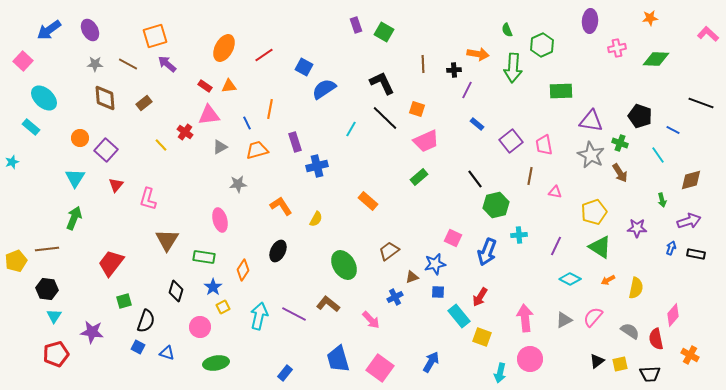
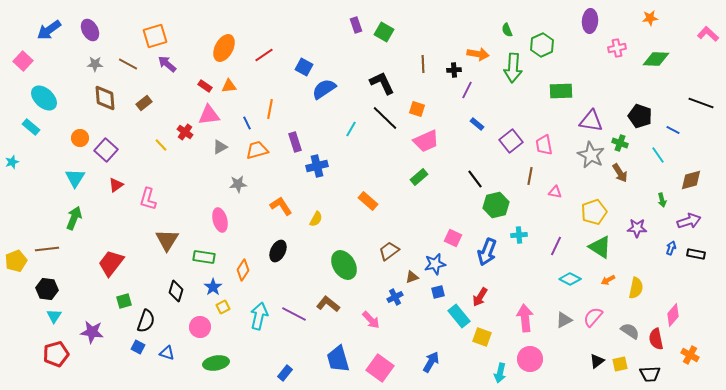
red triangle at (116, 185): rotated 14 degrees clockwise
blue square at (438, 292): rotated 16 degrees counterclockwise
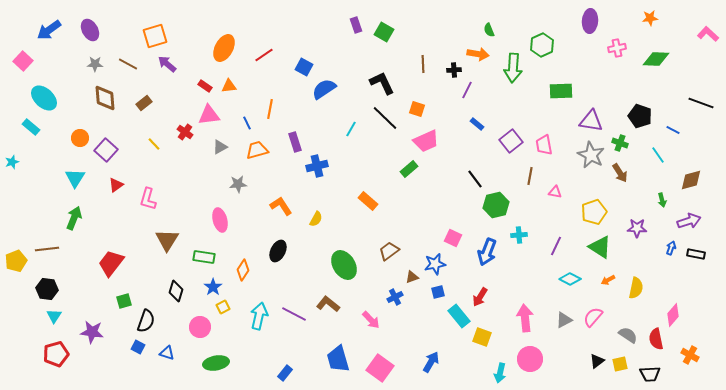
green semicircle at (507, 30): moved 18 px left
yellow line at (161, 145): moved 7 px left, 1 px up
green rectangle at (419, 177): moved 10 px left, 8 px up
gray semicircle at (630, 331): moved 2 px left, 4 px down
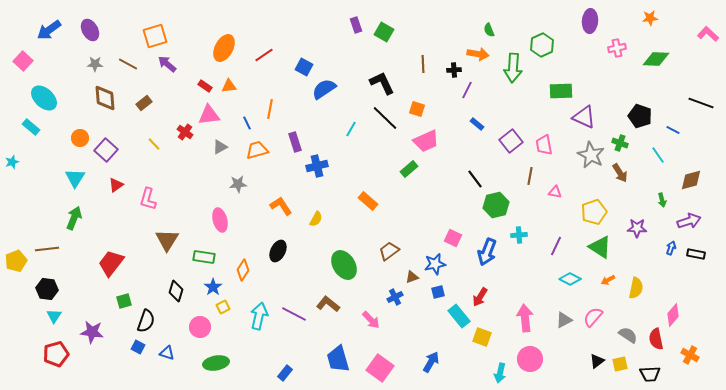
purple triangle at (591, 121): moved 7 px left, 4 px up; rotated 15 degrees clockwise
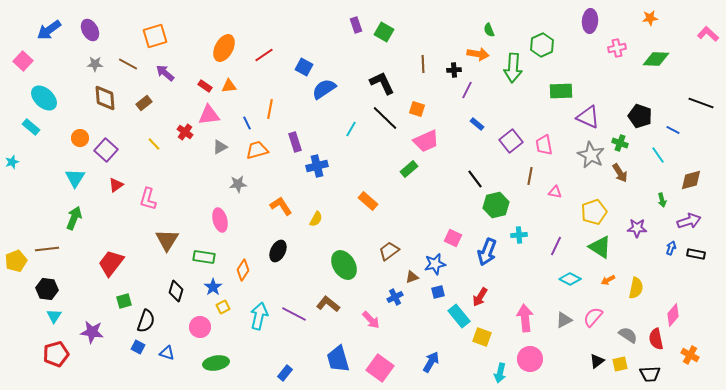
purple arrow at (167, 64): moved 2 px left, 9 px down
purple triangle at (584, 117): moved 4 px right
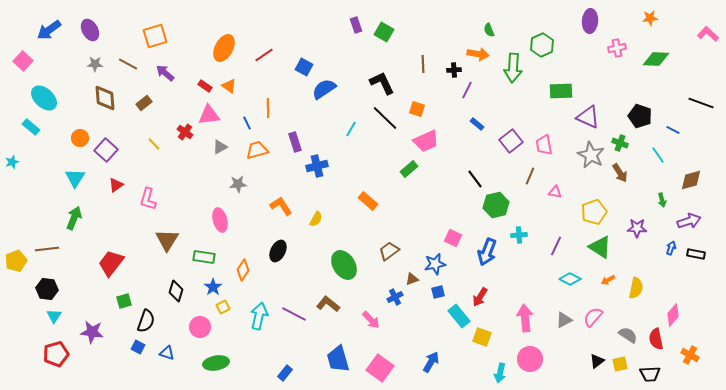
orange triangle at (229, 86): rotated 42 degrees clockwise
orange line at (270, 109): moved 2 px left, 1 px up; rotated 12 degrees counterclockwise
brown line at (530, 176): rotated 12 degrees clockwise
brown triangle at (412, 277): moved 2 px down
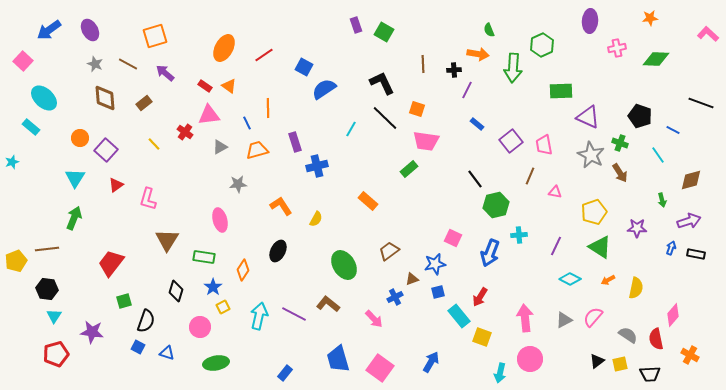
gray star at (95, 64): rotated 21 degrees clockwise
pink trapezoid at (426, 141): rotated 32 degrees clockwise
blue arrow at (487, 252): moved 3 px right, 1 px down
pink arrow at (371, 320): moved 3 px right, 1 px up
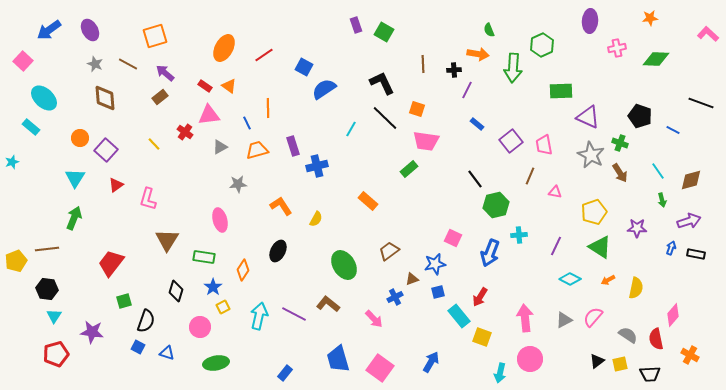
brown rectangle at (144, 103): moved 16 px right, 6 px up
purple rectangle at (295, 142): moved 2 px left, 4 px down
cyan line at (658, 155): moved 16 px down
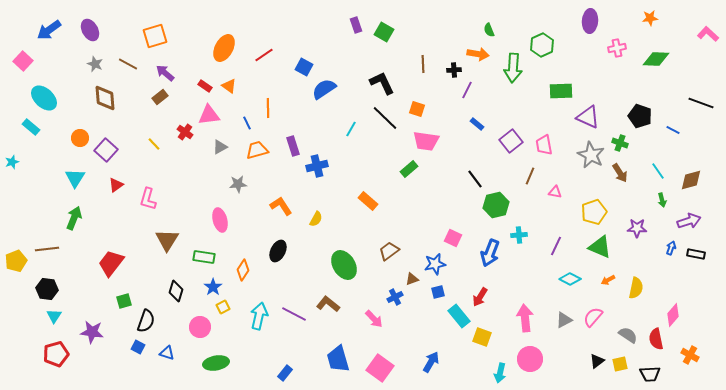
green triangle at (600, 247): rotated 10 degrees counterclockwise
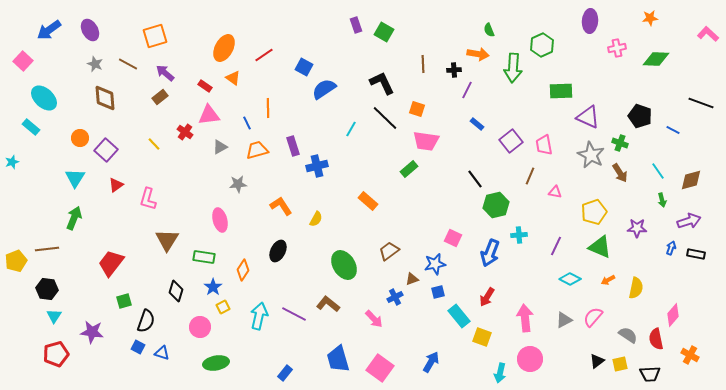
orange triangle at (229, 86): moved 4 px right, 8 px up
red arrow at (480, 297): moved 7 px right
blue triangle at (167, 353): moved 5 px left
